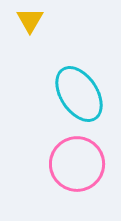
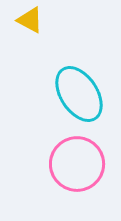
yellow triangle: rotated 32 degrees counterclockwise
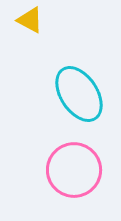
pink circle: moved 3 px left, 6 px down
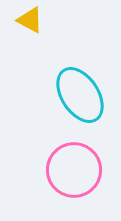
cyan ellipse: moved 1 px right, 1 px down
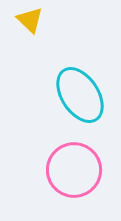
yellow triangle: rotated 16 degrees clockwise
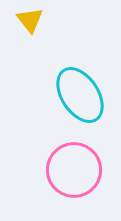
yellow triangle: rotated 8 degrees clockwise
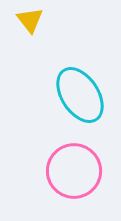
pink circle: moved 1 px down
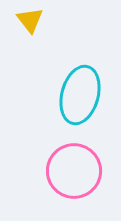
cyan ellipse: rotated 48 degrees clockwise
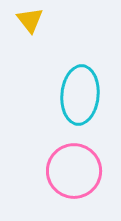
cyan ellipse: rotated 10 degrees counterclockwise
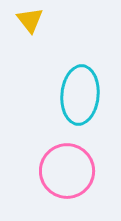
pink circle: moved 7 px left
